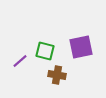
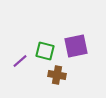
purple square: moved 5 px left, 1 px up
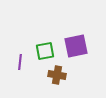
green square: rotated 24 degrees counterclockwise
purple line: moved 1 px down; rotated 42 degrees counterclockwise
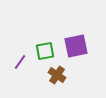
purple line: rotated 28 degrees clockwise
brown cross: rotated 24 degrees clockwise
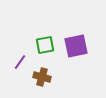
green square: moved 6 px up
brown cross: moved 15 px left, 2 px down; rotated 18 degrees counterclockwise
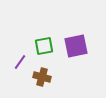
green square: moved 1 px left, 1 px down
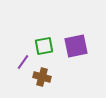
purple line: moved 3 px right
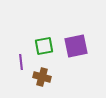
purple line: moved 2 px left; rotated 42 degrees counterclockwise
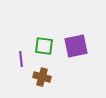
green square: rotated 18 degrees clockwise
purple line: moved 3 px up
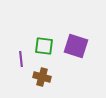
purple square: rotated 30 degrees clockwise
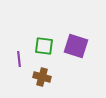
purple line: moved 2 px left
